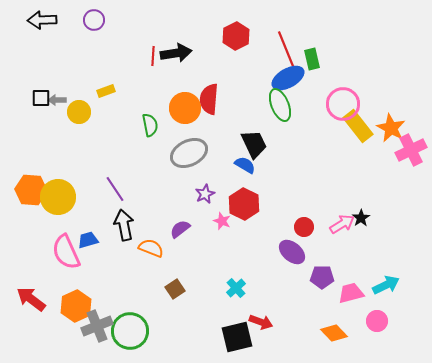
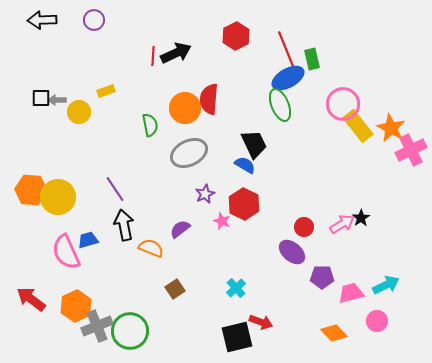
black arrow at (176, 53): rotated 16 degrees counterclockwise
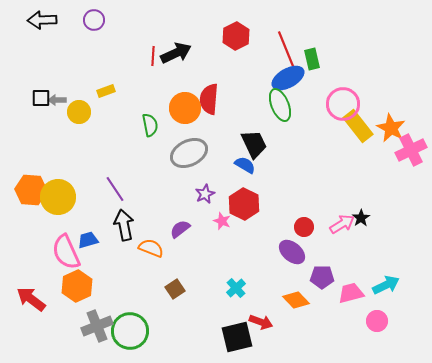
orange hexagon at (76, 306): moved 1 px right, 20 px up
orange diamond at (334, 333): moved 38 px left, 33 px up
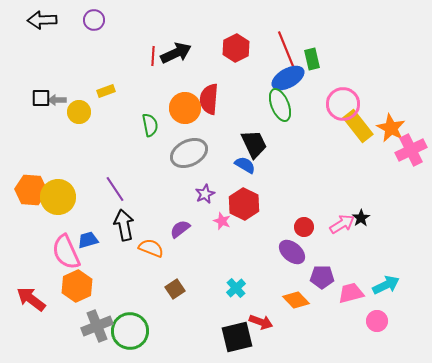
red hexagon at (236, 36): moved 12 px down
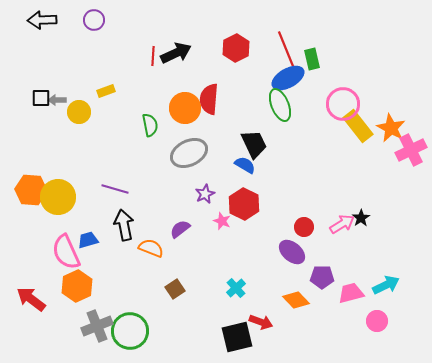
purple line at (115, 189): rotated 40 degrees counterclockwise
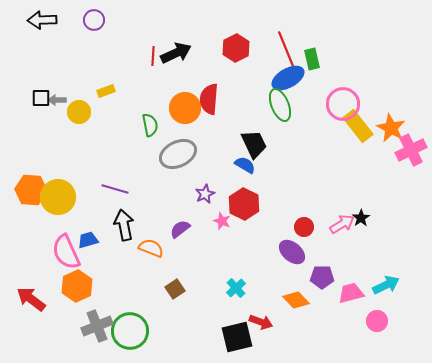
gray ellipse at (189, 153): moved 11 px left, 1 px down
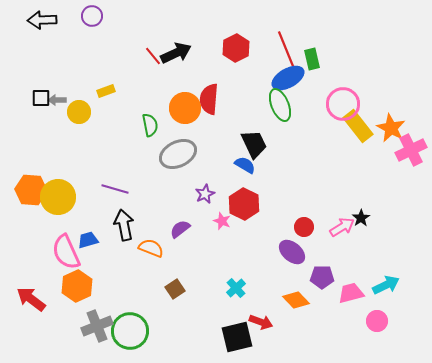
purple circle at (94, 20): moved 2 px left, 4 px up
red line at (153, 56): rotated 42 degrees counterclockwise
pink arrow at (342, 224): moved 3 px down
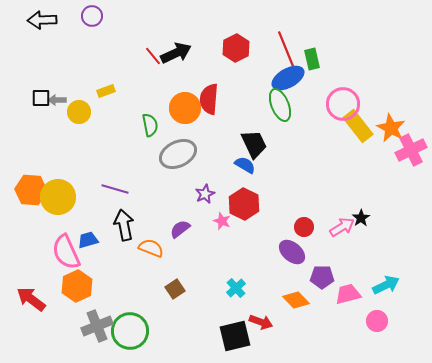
pink trapezoid at (351, 293): moved 3 px left, 1 px down
black square at (237, 337): moved 2 px left, 1 px up
